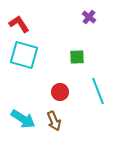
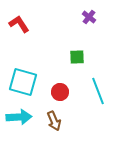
cyan square: moved 1 px left, 27 px down
cyan arrow: moved 4 px left, 2 px up; rotated 35 degrees counterclockwise
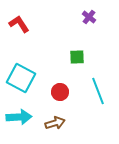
cyan square: moved 2 px left, 4 px up; rotated 12 degrees clockwise
brown arrow: moved 1 px right, 2 px down; rotated 84 degrees counterclockwise
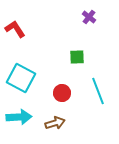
red L-shape: moved 4 px left, 5 px down
red circle: moved 2 px right, 1 px down
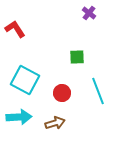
purple cross: moved 4 px up
cyan square: moved 4 px right, 2 px down
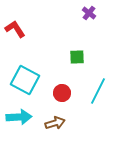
cyan line: rotated 48 degrees clockwise
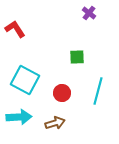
cyan line: rotated 12 degrees counterclockwise
